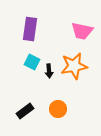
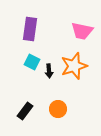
orange star: rotated 8 degrees counterclockwise
black rectangle: rotated 18 degrees counterclockwise
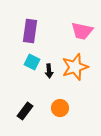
purple rectangle: moved 2 px down
orange star: moved 1 px right, 1 px down
orange circle: moved 2 px right, 1 px up
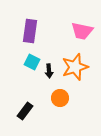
orange circle: moved 10 px up
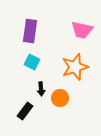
pink trapezoid: moved 1 px up
black arrow: moved 8 px left, 18 px down
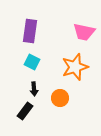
pink trapezoid: moved 2 px right, 2 px down
black arrow: moved 7 px left
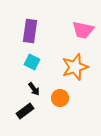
pink trapezoid: moved 1 px left, 2 px up
black arrow: rotated 32 degrees counterclockwise
black rectangle: rotated 18 degrees clockwise
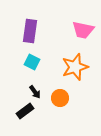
black arrow: moved 1 px right, 3 px down
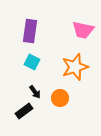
black rectangle: moved 1 px left
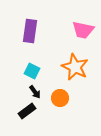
cyan square: moved 9 px down
orange star: rotated 28 degrees counterclockwise
black rectangle: moved 3 px right
